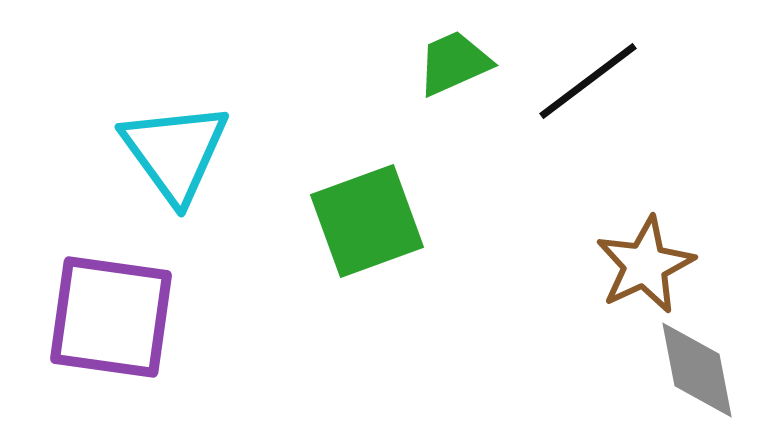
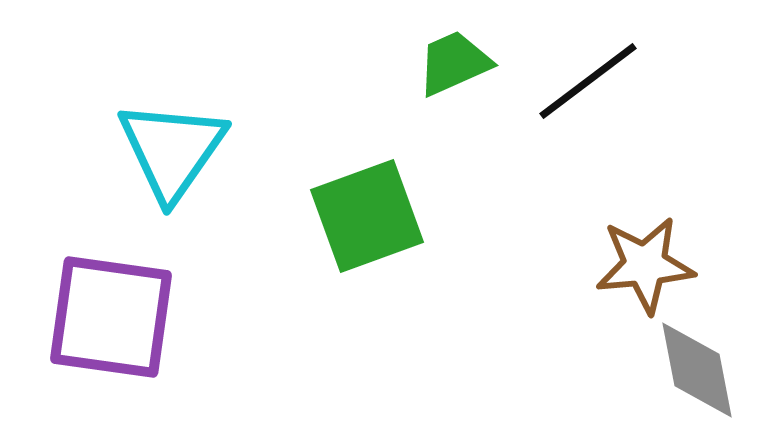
cyan triangle: moved 3 px left, 2 px up; rotated 11 degrees clockwise
green square: moved 5 px up
brown star: rotated 20 degrees clockwise
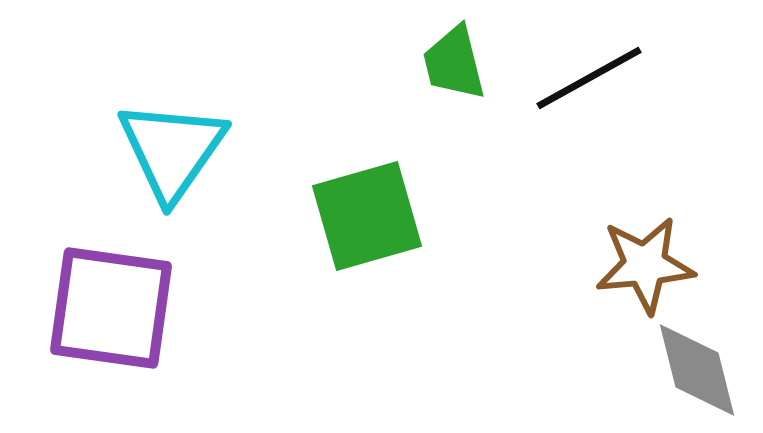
green trapezoid: rotated 80 degrees counterclockwise
black line: moved 1 px right, 3 px up; rotated 8 degrees clockwise
green square: rotated 4 degrees clockwise
purple square: moved 9 px up
gray diamond: rotated 3 degrees counterclockwise
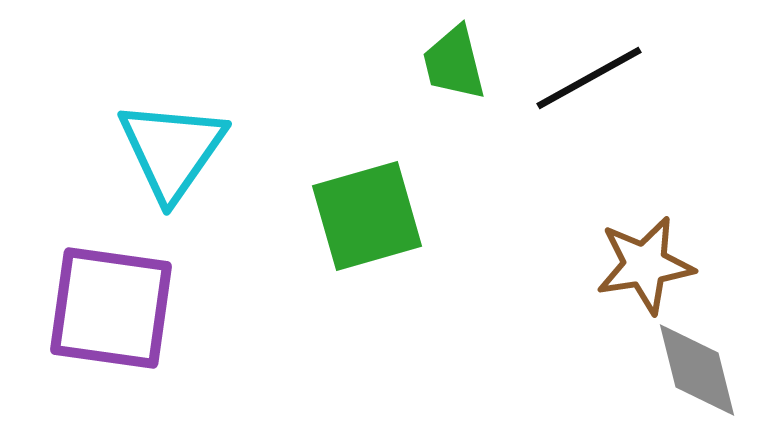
brown star: rotated 4 degrees counterclockwise
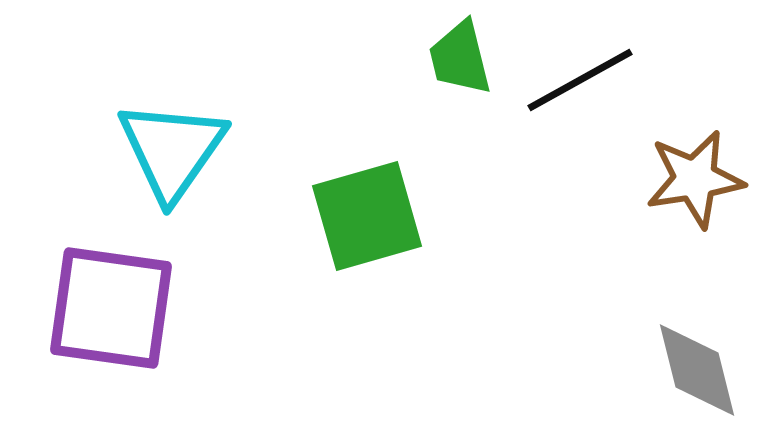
green trapezoid: moved 6 px right, 5 px up
black line: moved 9 px left, 2 px down
brown star: moved 50 px right, 86 px up
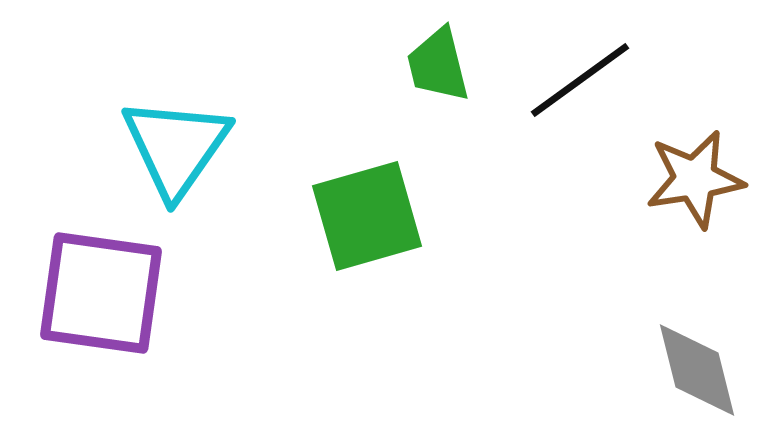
green trapezoid: moved 22 px left, 7 px down
black line: rotated 7 degrees counterclockwise
cyan triangle: moved 4 px right, 3 px up
purple square: moved 10 px left, 15 px up
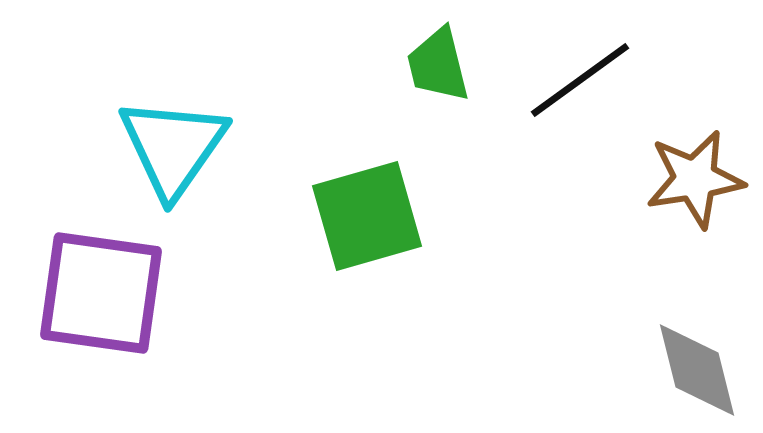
cyan triangle: moved 3 px left
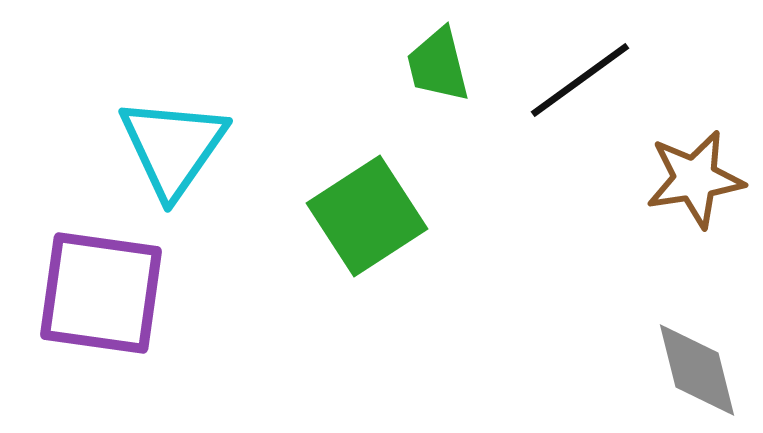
green square: rotated 17 degrees counterclockwise
